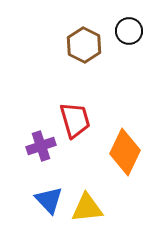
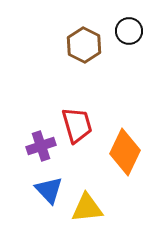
red trapezoid: moved 2 px right, 5 px down
blue triangle: moved 10 px up
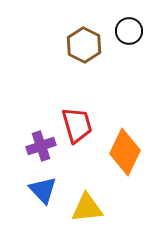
blue triangle: moved 6 px left
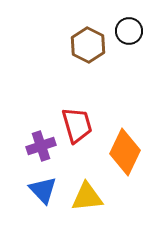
brown hexagon: moved 4 px right
yellow triangle: moved 11 px up
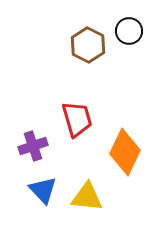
red trapezoid: moved 6 px up
purple cross: moved 8 px left
yellow triangle: rotated 12 degrees clockwise
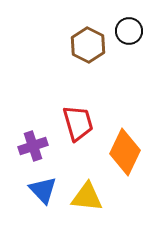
red trapezoid: moved 1 px right, 4 px down
